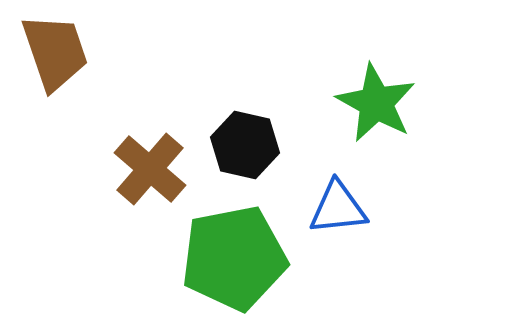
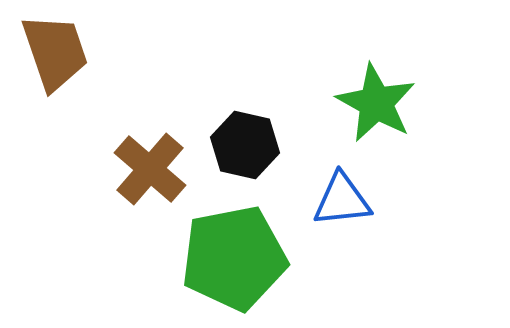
blue triangle: moved 4 px right, 8 px up
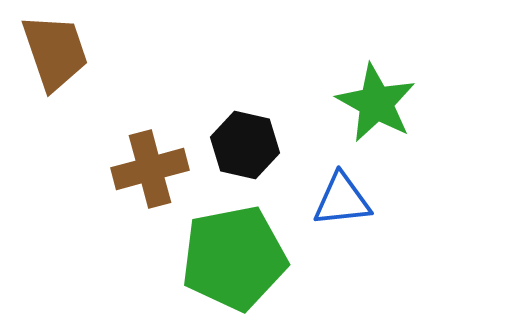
brown cross: rotated 34 degrees clockwise
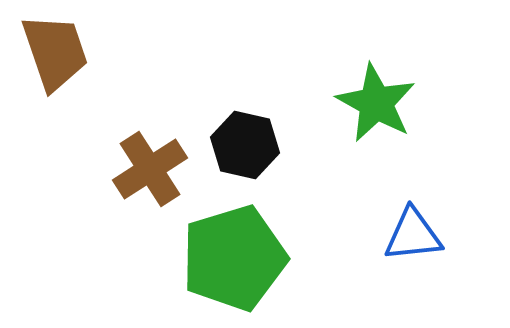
brown cross: rotated 18 degrees counterclockwise
blue triangle: moved 71 px right, 35 px down
green pentagon: rotated 6 degrees counterclockwise
